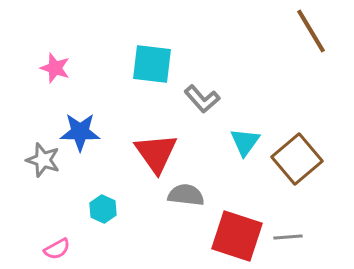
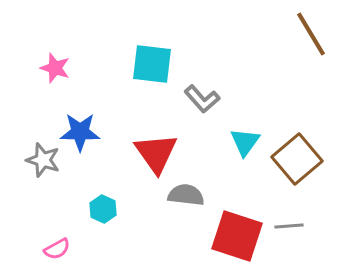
brown line: moved 3 px down
gray line: moved 1 px right, 11 px up
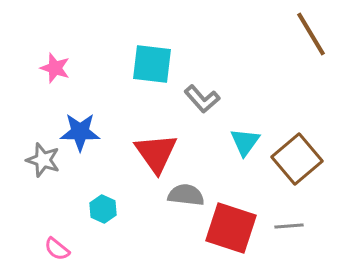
red square: moved 6 px left, 8 px up
pink semicircle: rotated 68 degrees clockwise
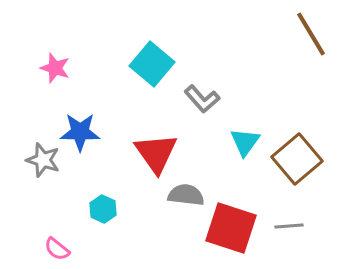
cyan square: rotated 33 degrees clockwise
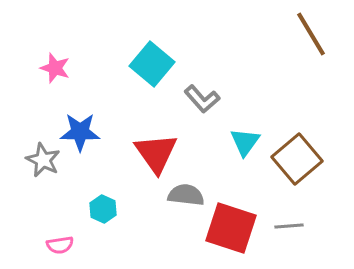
gray star: rotated 8 degrees clockwise
pink semicircle: moved 3 px right, 4 px up; rotated 48 degrees counterclockwise
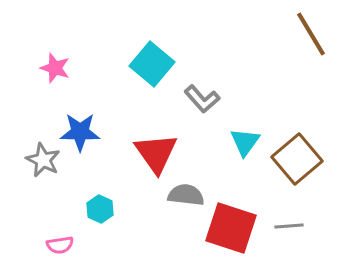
cyan hexagon: moved 3 px left
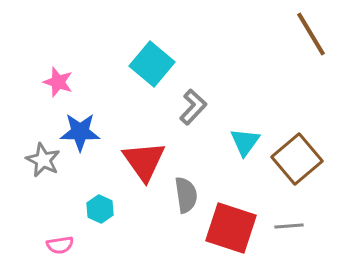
pink star: moved 3 px right, 14 px down
gray L-shape: moved 9 px left, 8 px down; rotated 96 degrees counterclockwise
red triangle: moved 12 px left, 8 px down
gray semicircle: rotated 75 degrees clockwise
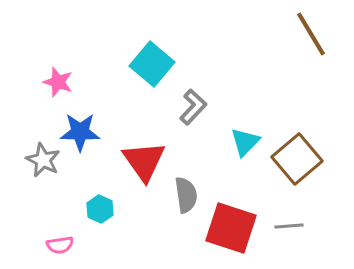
cyan triangle: rotated 8 degrees clockwise
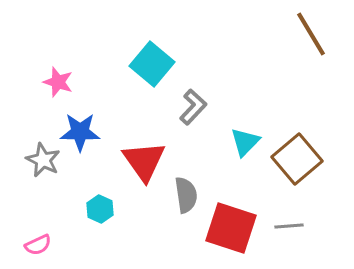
pink semicircle: moved 22 px left; rotated 16 degrees counterclockwise
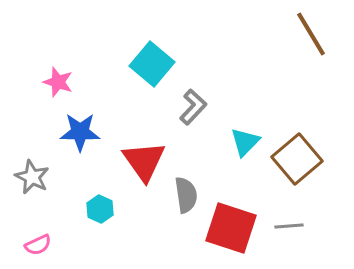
gray star: moved 11 px left, 17 px down
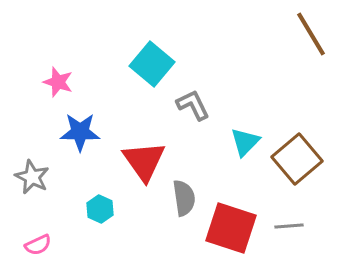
gray L-shape: moved 2 px up; rotated 69 degrees counterclockwise
gray semicircle: moved 2 px left, 3 px down
